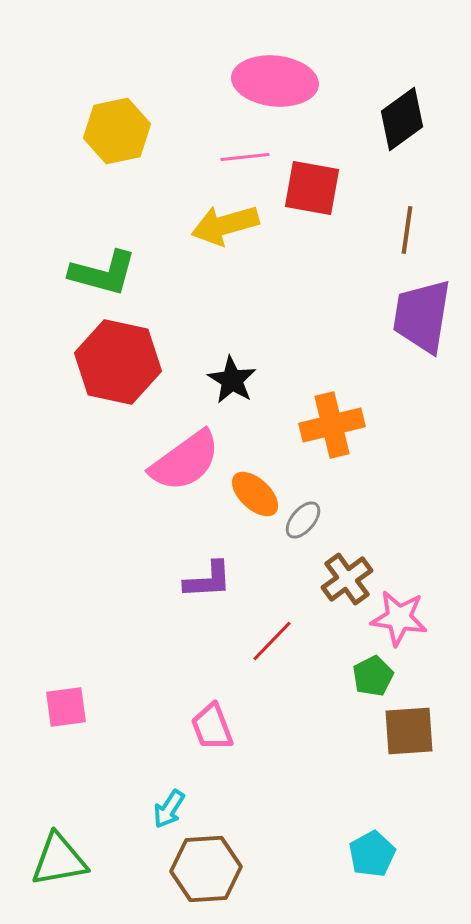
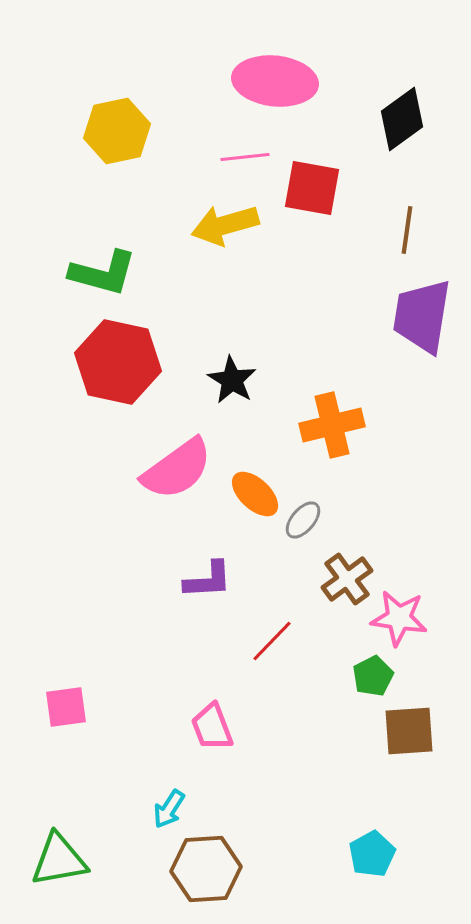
pink semicircle: moved 8 px left, 8 px down
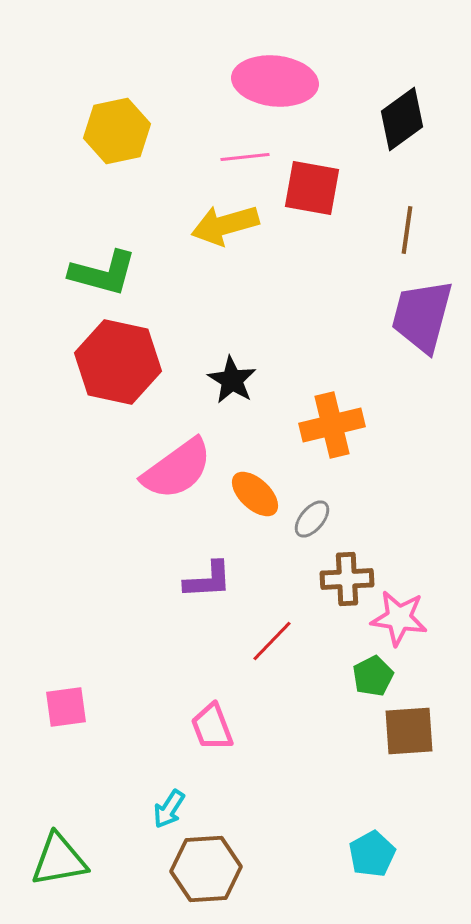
purple trapezoid: rotated 6 degrees clockwise
gray ellipse: moved 9 px right, 1 px up
brown cross: rotated 33 degrees clockwise
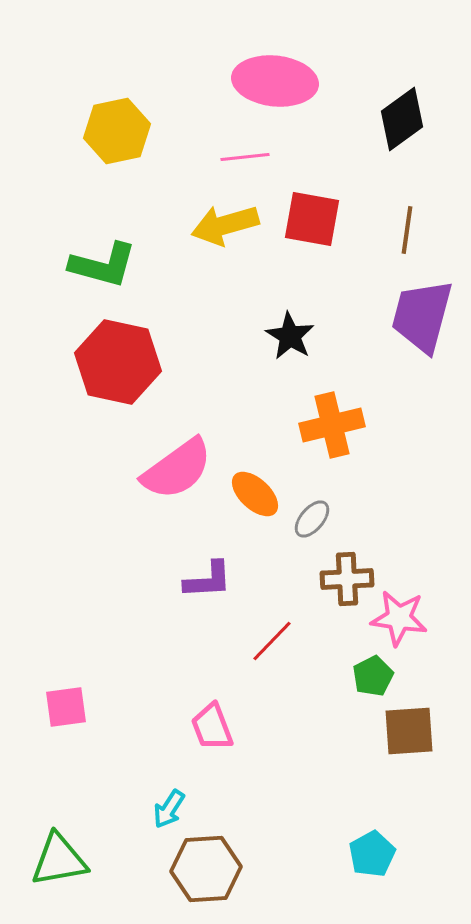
red square: moved 31 px down
green L-shape: moved 8 px up
black star: moved 58 px right, 44 px up
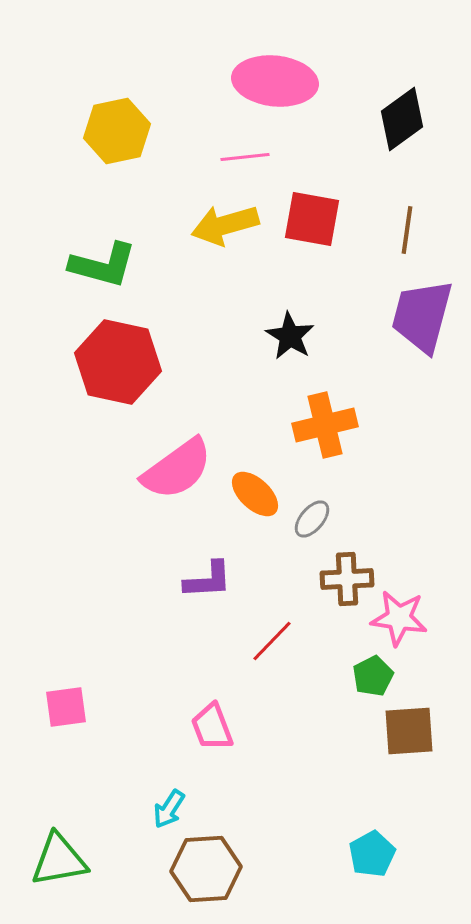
orange cross: moved 7 px left
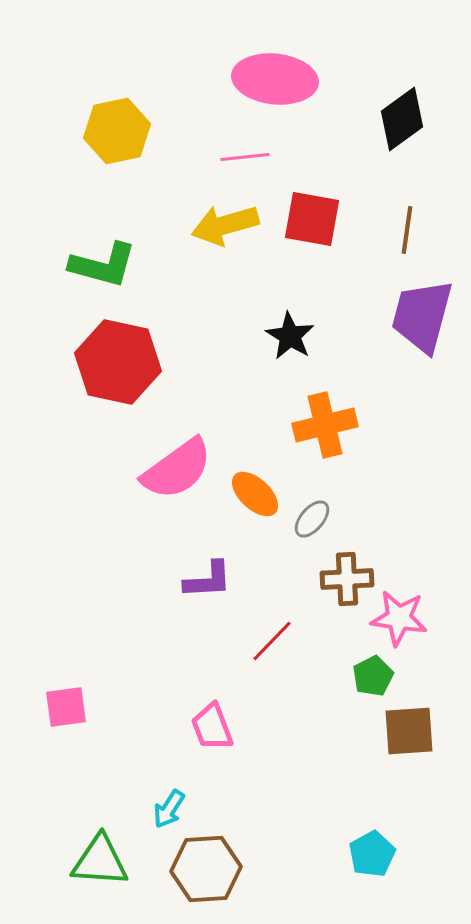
pink ellipse: moved 2 px up
green triangle: moved 41 px right, 1 px down; rotated 14 degrees clockwise
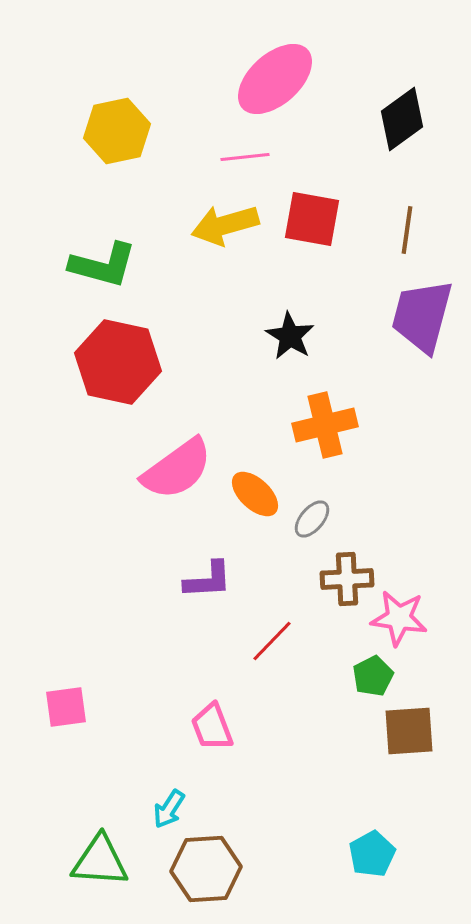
pink ellipse: rotated 48 degrees counterclockwise
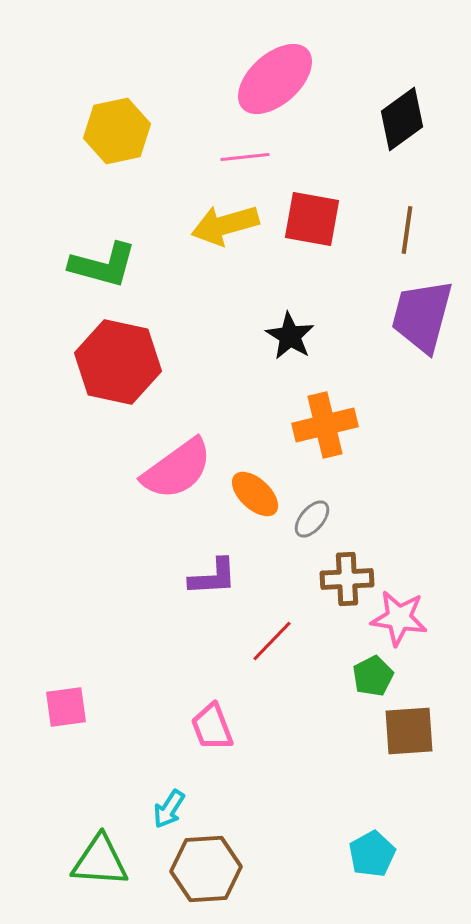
purple L-shape: moved 5 px right, 3 px up
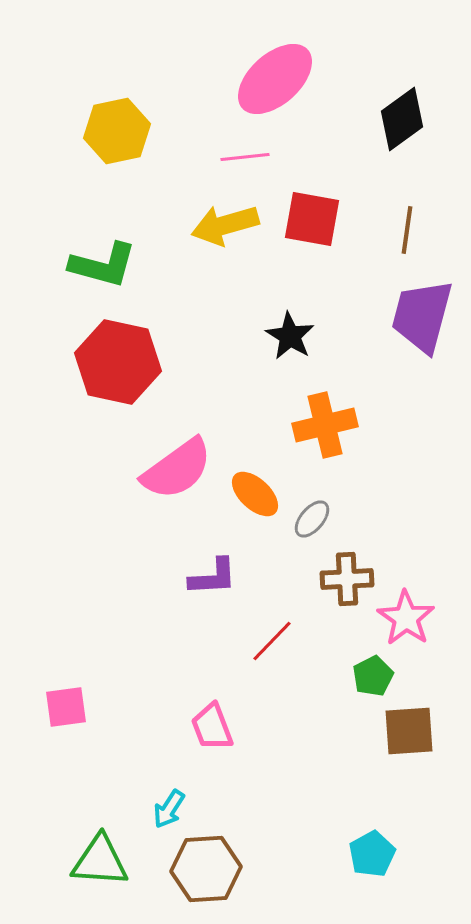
pink star: moved 7 px right; rotated 26 degrees clockwise
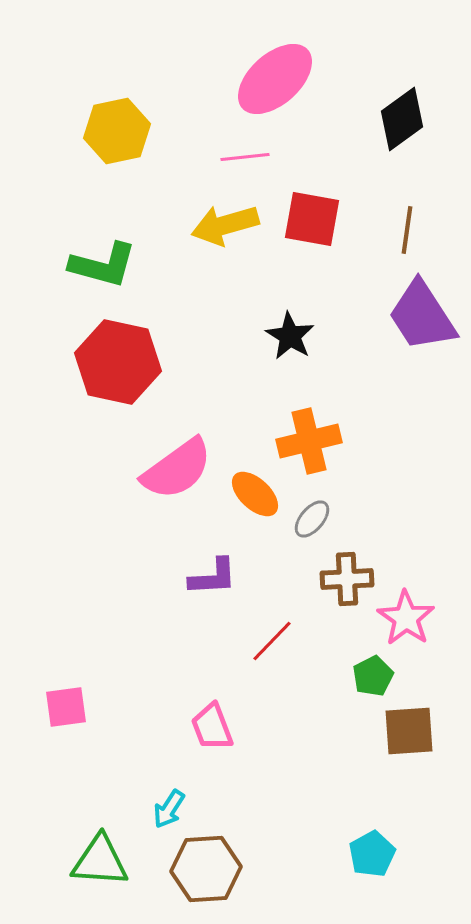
purple trapezoid: rotated 48 degrees counterclockwise
orange cross: moved 16 px left, 16 px down
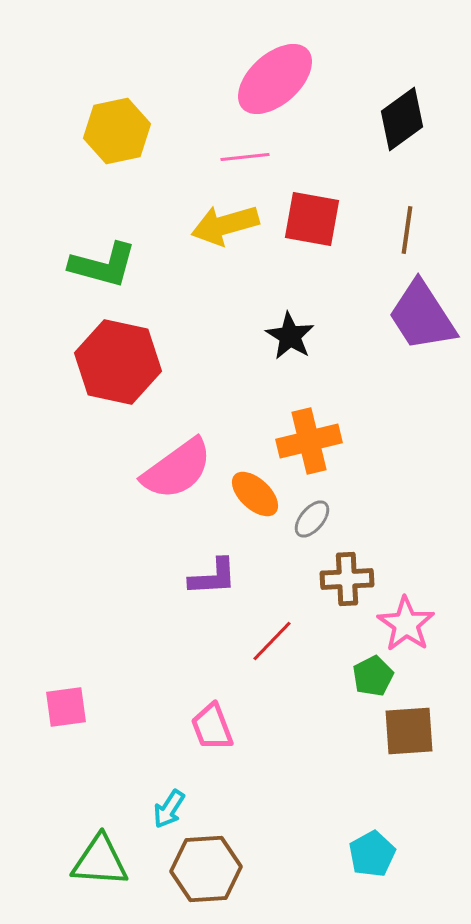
pink star: moved 6 px down
